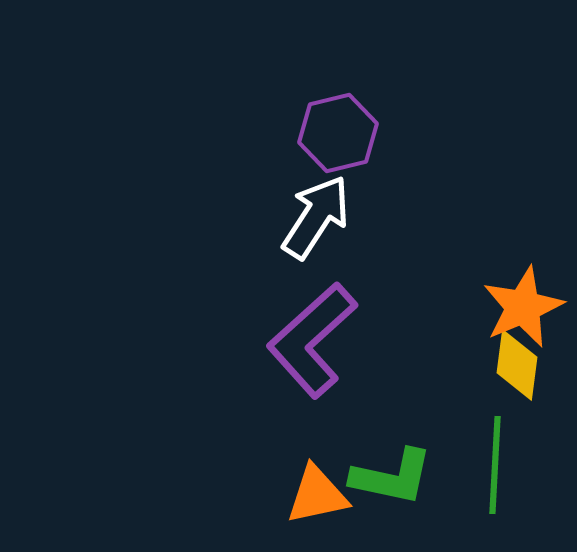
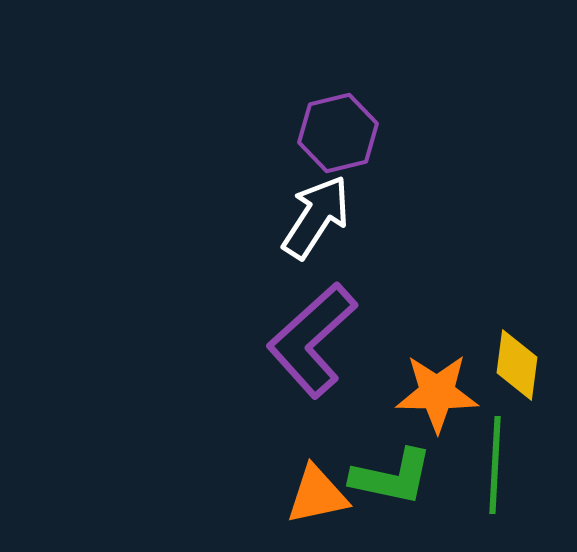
orange star: moved 86 px left, 86 px down; rotated 24 degrees clockwise
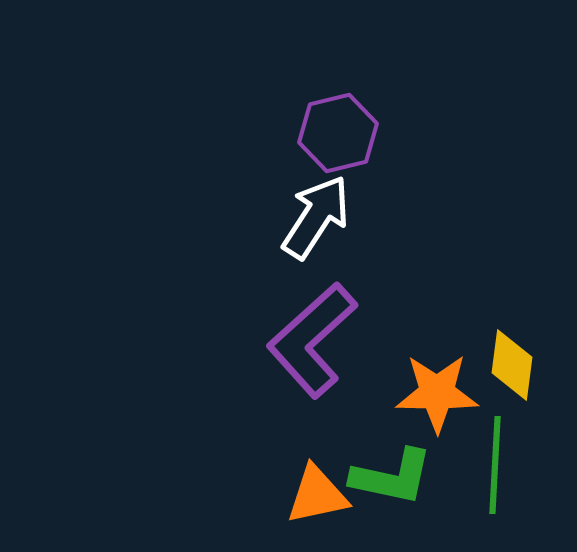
yellow diamond: moved 5 px left
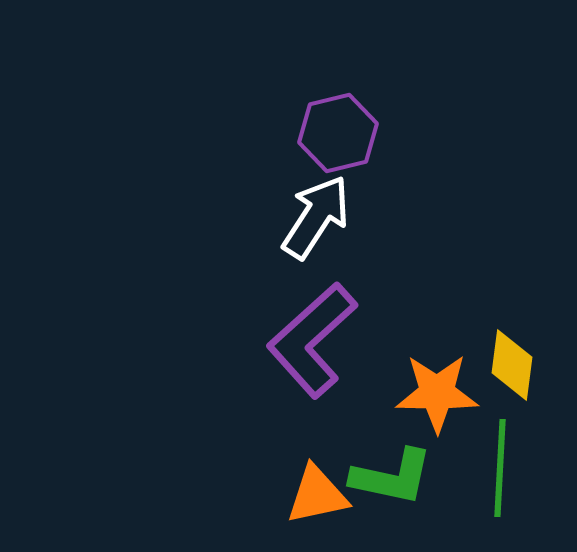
green line: moved 5 px right, 3 px down
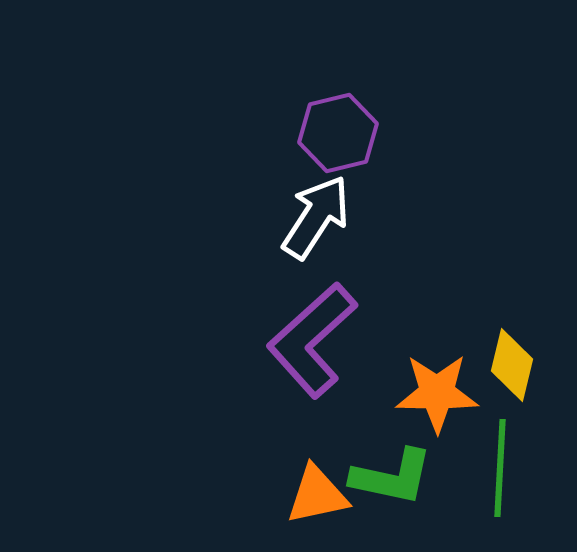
yellow diamond: rotated 6 degrees clockwise
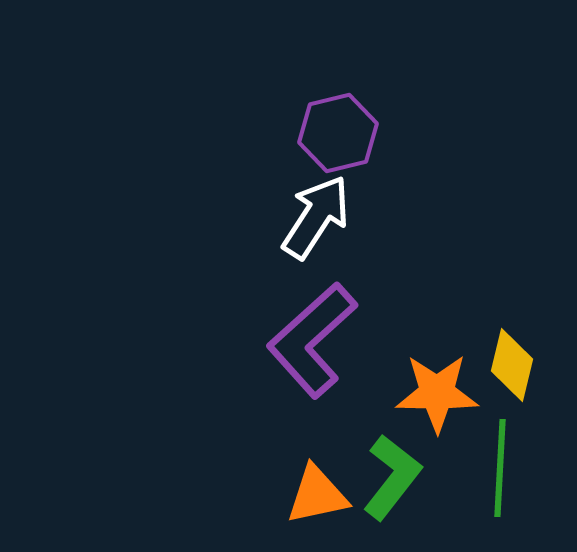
green L-shape: rotated 64 degrees counterclockwise
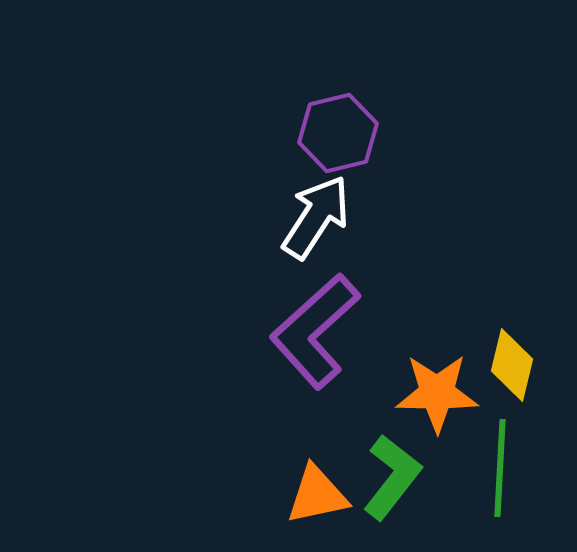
purple L-shape: moved 3 px right, 9 px up
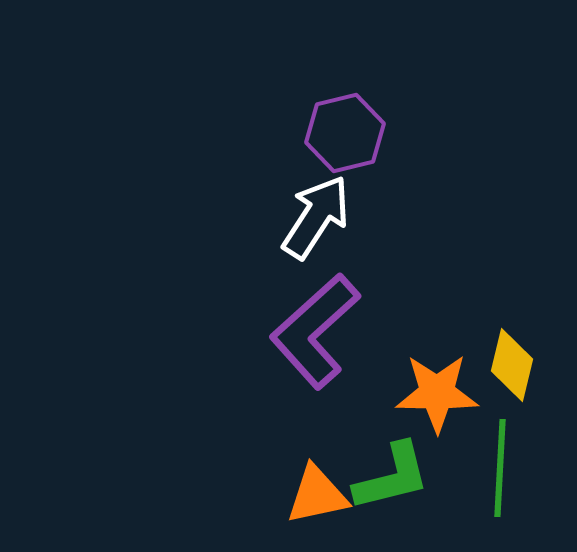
purple hexagon: moved 7 px right
green L-shape: rotated 38 degrees clockwise
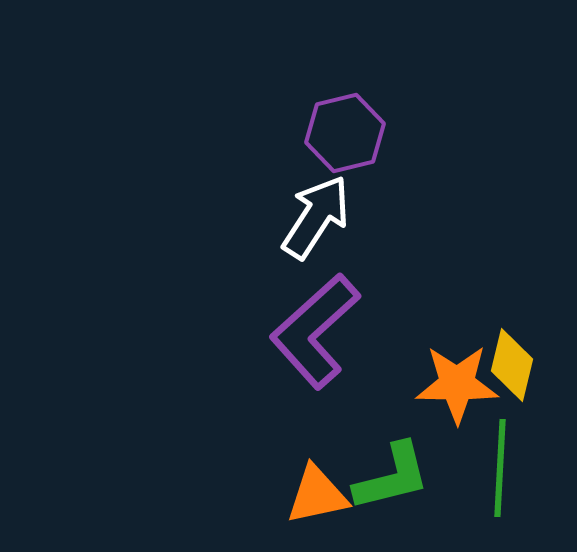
orange star: moved 20 px right, 9 px up
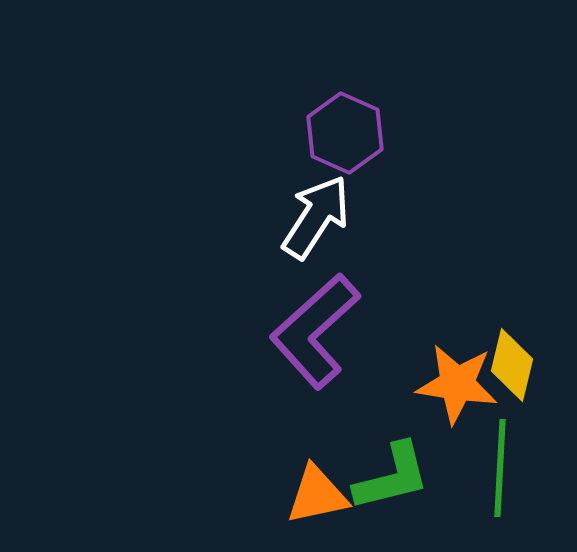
purple hexagon: rotated 22 degrees counterclockwise
orange star: rotated 8 degrees clockwise
